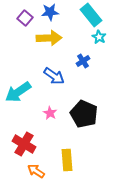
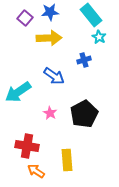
blue cross: moved 1 px right, 1 px up; rotated 16 degrees clockwise
black pentagon: rotated 20 degrees clockwise
red cross: moved 3 px right, 2 px down; rotated 20 degrees counterclockwise
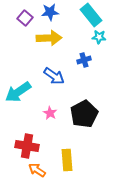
cyan star: rotated 24 degrees counterclockwise
orange arrow: moved 1 px right, 1 px up
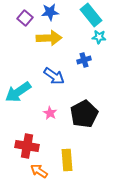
orange arrow: moved 2 px right, 1 px down
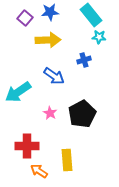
yellow arrow: moved 1 px left, 2 px down
black pentagon: moved 2 px left
red cross: rotated 10 degrees counterclockwise
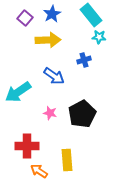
blue star: moved 2 px right, 2 px down; rotated 24 degrees counterclockwise
pink star: rotated 16 degrees counterclockwise
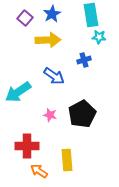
cyan rectangle: rotated 30 degrees clockwise
pink star: moved 2 px down
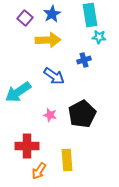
cyan rectangle: moved 1 px left
orange arrow: rotated 90 degrees counterclockwise
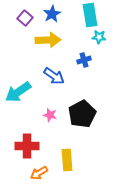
orange arrow: moved 2 px down; rotated 24 degrees clockwise
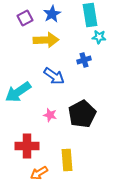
purple square: rotated 21 degrees clockwise
yellow arrow: moved 2 px left
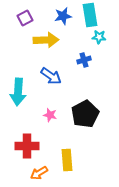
blue star: moved 11 px right, 2 px down; rotated 18 degrees clockwise
blue arrow: moved 3 px left
cyan arrow: rotated 52 degrees counterclockwise
black pentagon: moved 3 px right
